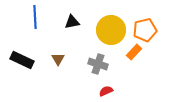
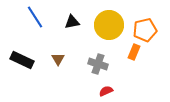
blue line: rotated 30 degrees counterclockwise
yellow circle: moved 2 px left, 5 px up
orange rectangle: rotated 21 degrees counterclockwise
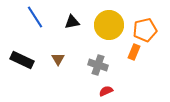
gray cross: moved 1 px down
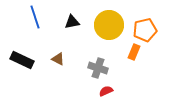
blue line: rotated 15 degrees clockwise
brown triangle: rotated 32 degrees counterclockwise
gray cross: moved 3 px down
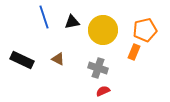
blue line: moved 9 px right
yellow circle: moved 6 px left, 5 px down
red semicircle: moved 3 px left
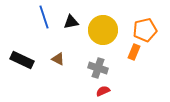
black triangle: moved 1 px left
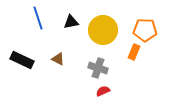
blue line: moved 6 px left, 1 px down
orange pentagon: rotated 15 degrees clockwise
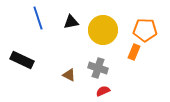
brown triangle: moved 11 px right, 16 px down
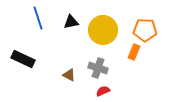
black rectangle: moved 1 px right, 1 px up
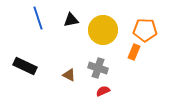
black triangle: moved 2 px up
black rectangle: moved 2 px right, 7 px down
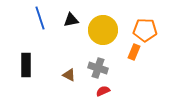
blue line: moved 2 px right
black rectangle: moved 1 px right, 1 px up; rotated 65 degrees clockwise
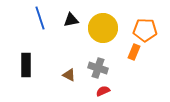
yellow circle: moved 2 px up
